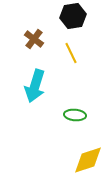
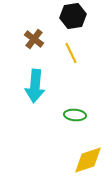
cyan arrow: rotated 12 degrees counterclockwise
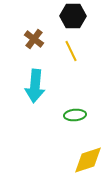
black hexagon: rotated 10 degrees clockwise
yellow line: moved 2 px up
green ellipse: rotated 10 degrees counterclockwise
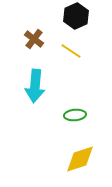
black hexagon: moved 3 px right; rotated 25 degrees counterclockwise
yellow line: rotated 30 degrees counterclockwise
yellow diamond: moved 8 px left, 1 px up
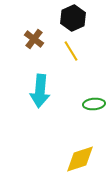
black hexagon: moved 3 px left, 2 px down
yellow line: rotated 25 degrees clockwise
cyan arrow: moved 5 px right, 5 px down
green ellipse: moved 19 px right, 11 px up
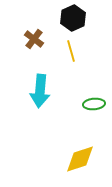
yellow line: rotated 15 degrees clockwise
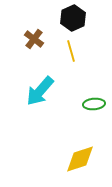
cyan arrow: rotated 36 degrees clockwise
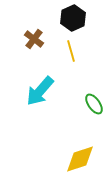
green ellipse: rotated 60 degrees clockwise
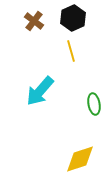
brown cross: moved 18 px up
green ellipse: rotated 25 degrees clockwise
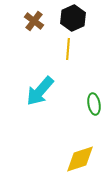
yellow line: moved 3 px left, 2 px up; rotated 20 degrees clockwise
